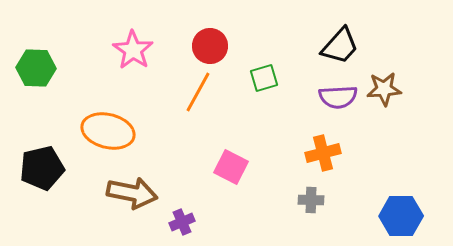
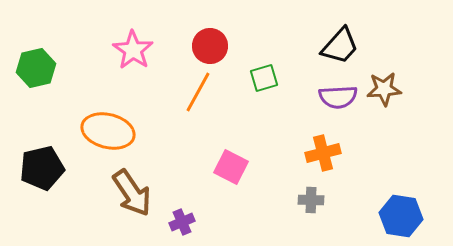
green hexagon: rotated 15 degrees counterclockwise
brown arrow: rotated 45 degrees clockwise
blue hexagon: rotated 9 degrees clockwise
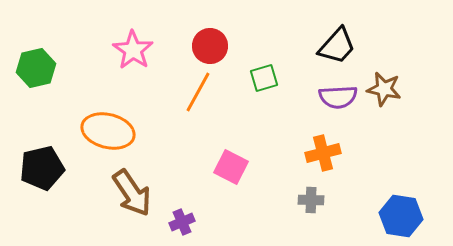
black trapezoid: moved 3 px left
brown star: rotated 16 degrees clockwise
